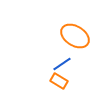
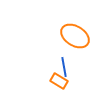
blue line: moved 2 px right, 3 px down; rotated 66 degrees counterclockwise
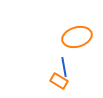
orange ellipse: moved 2 px right, 1 px down; rotated 48 degrees counterclockwise
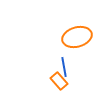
orange rectangle: rotated 18 degrees clockwise
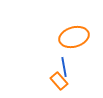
orange ellipse: moved 3 px left
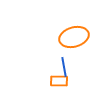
orange rectangle: rotated 48 degrees counterclockwise
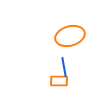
orange ellipse: moved 4 px left, 1 px up
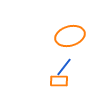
blue line: rotated 48 degrees clockwise
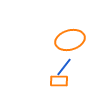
orange ellipse: moved 4 px down
